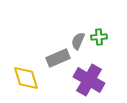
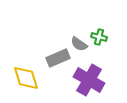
green cross: rotated 21 degrees clockwise
gray semicircle: moved 1 px right, 3 px down; rotated 78 degrees counterclockwise
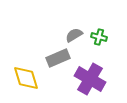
gray semicircle: moved 5 px left, 9 px up; rotated 114 degrees clockwise
purple cross: moved 1 px right, 1 px up
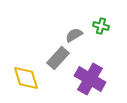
green cross: moved 2 px right, 11 px up
gray rectangle: rotated 25 degrees counterclockwise
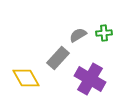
green cross: moved 3 px right, 7 px down; rotated 21 degrees counterclockwise
gray semicircle: moved 4 px right
yellow diamond: rotated 12 degrees counterclockwise
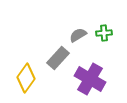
yellow diamond: rotated 64 degrees clockwise
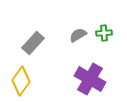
gray rectangle: moved 25 px left, 15 px up
yellow diamond: moved 5 px left, 3 px down
